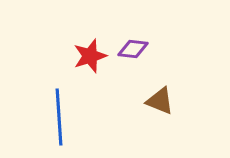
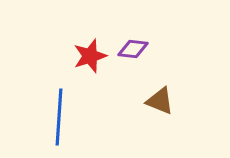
blue line: rotated 8 degrees clockwise
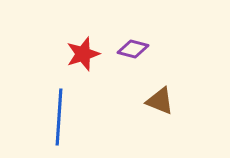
purple diamond: rotated 8 degrees clockwise
red star: moved 7 px left, 2 px up
